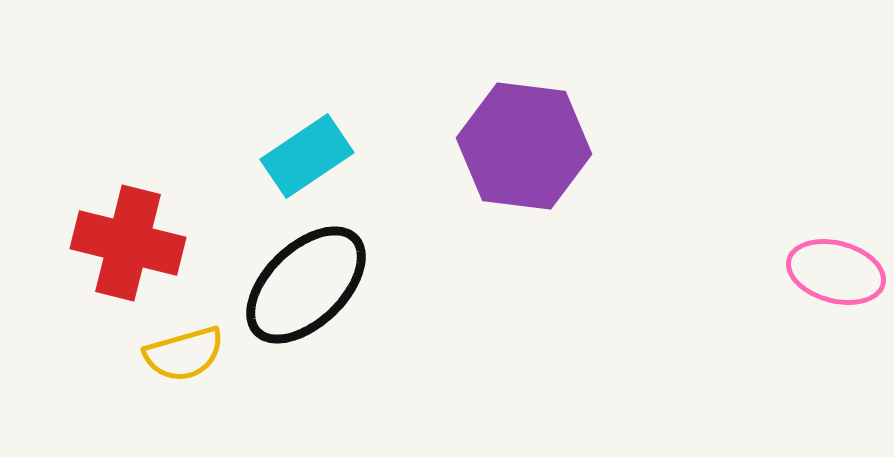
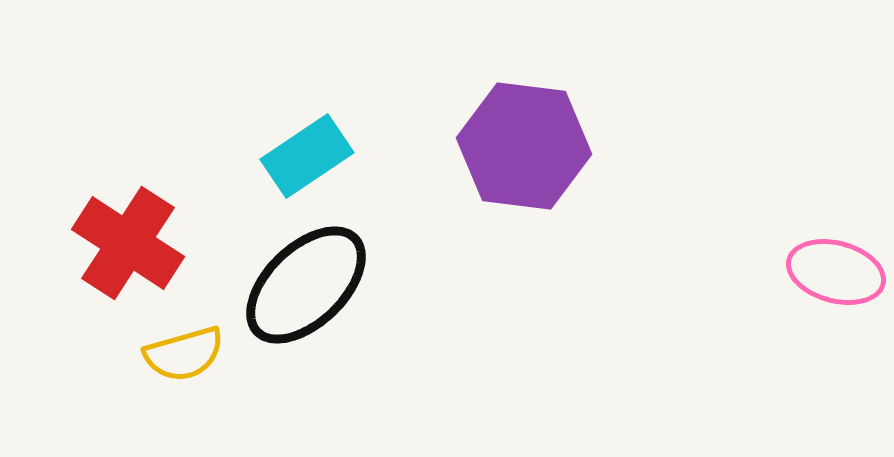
red cross: rotated 19 degrees clockwise
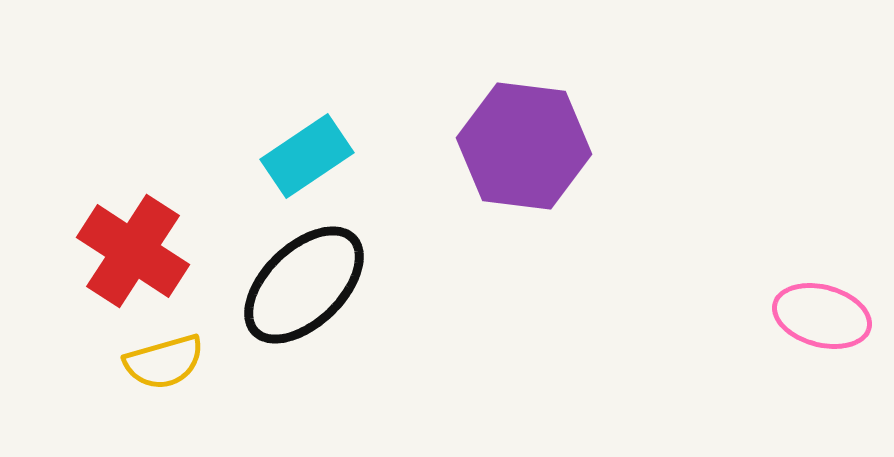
red cross: moved 5 px right, 8 px down
pink ellipse: moved 14 px left, 44 px down
black ellipse: moved 2 px left
yellow semicircle: moved 20 px left, 8 px down
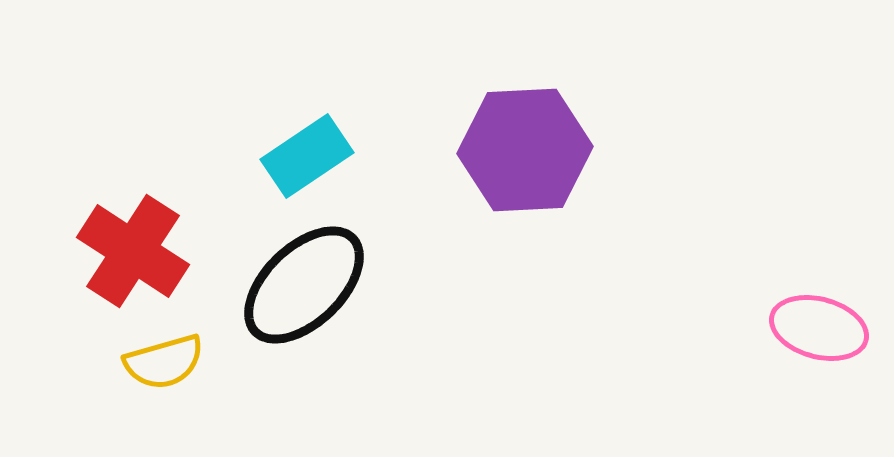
purple hexagon: moved 1 px right, 4 px down; rotated 10 degrees counterclockwise
pink ellipse: moved 3 px left, 12 px down
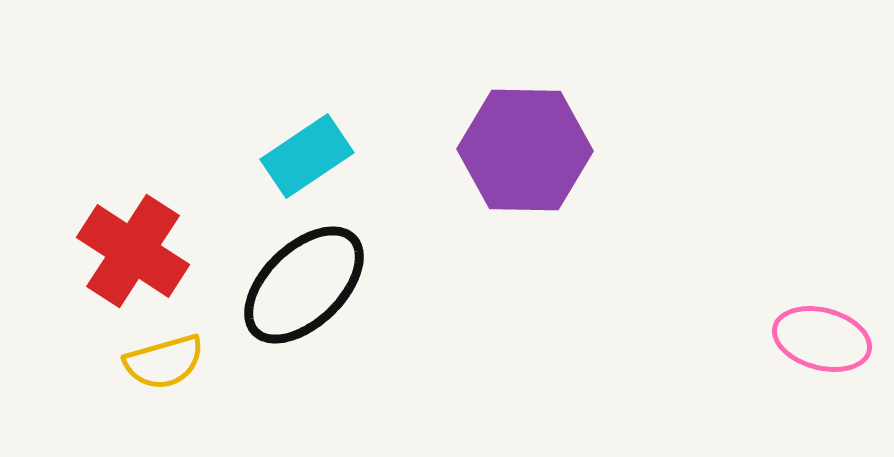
purple hexagon: rotated 4 degrees clockwise
pink ellipse: moved 3 px right, 11 px down
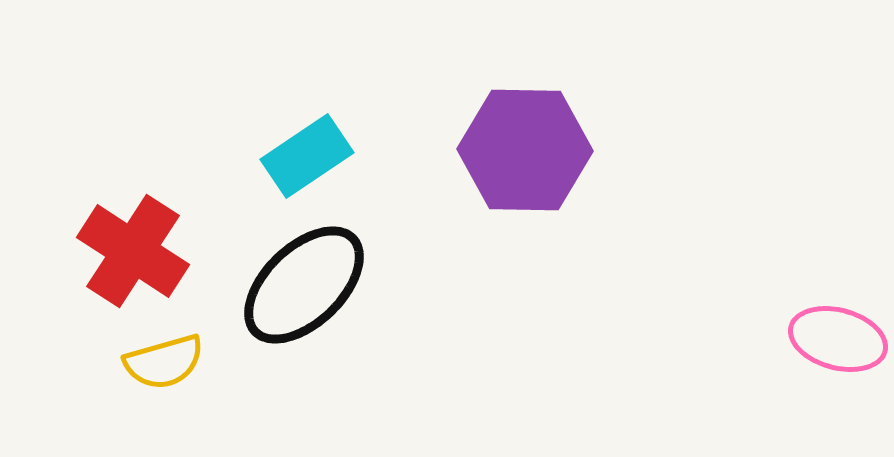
pink ellipse: moved 16 px right
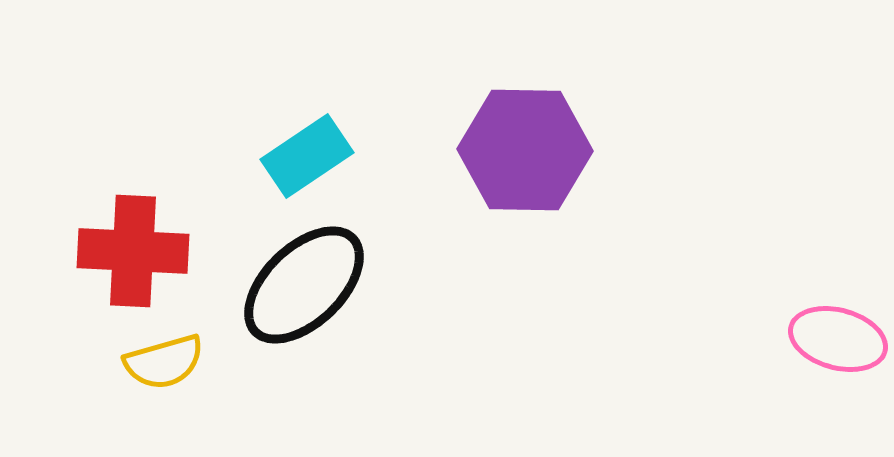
red cross: rotated 30 degrees counterclockwise
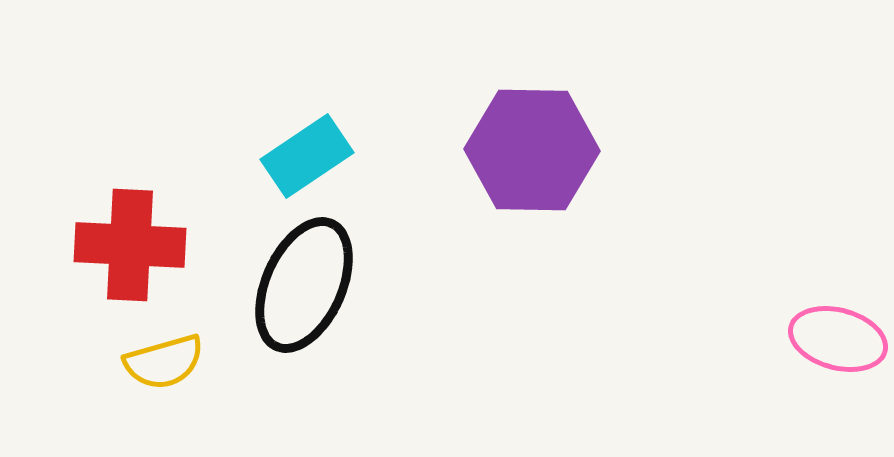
purple hexagon: moved 7 px right
red cross: moved 3 px left, 6 px up
black ellipse: rotated 22 degrees counterclockwise
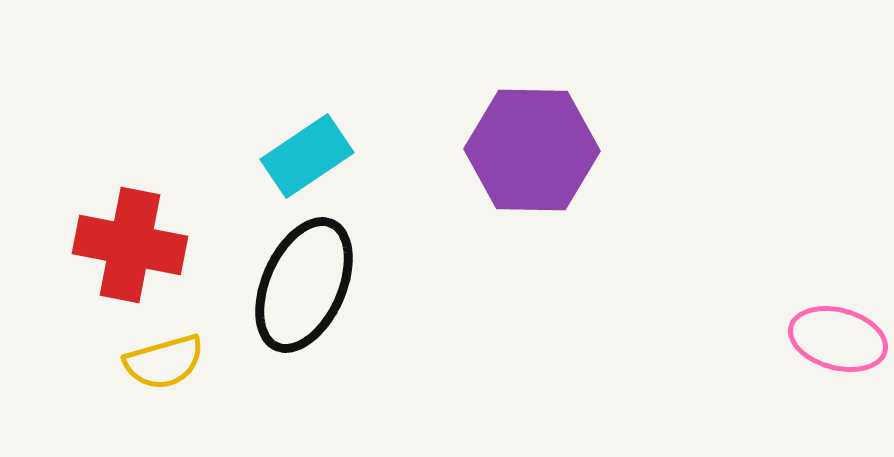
red cross: rotated 8 degrees clockwise
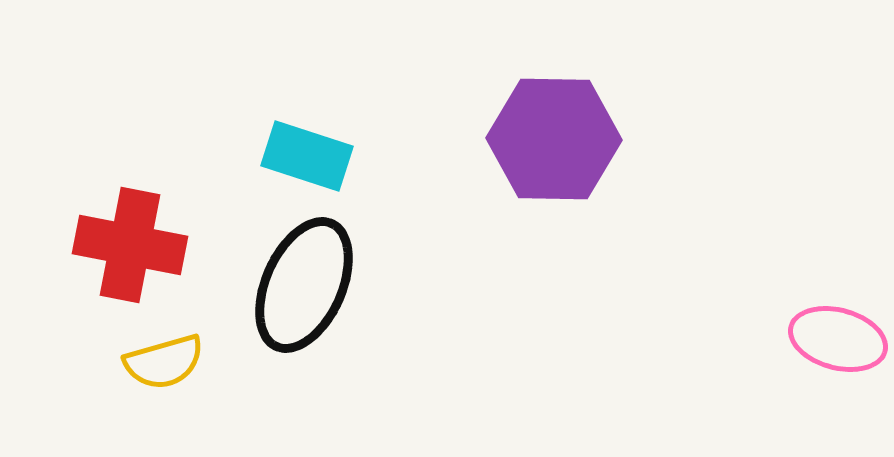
purple hexagon: moved 22 px right, 11 px up
cyan rectangle: rotated 52 degrees clockwise
